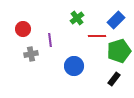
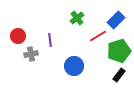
red circle: moved 5 px left, 7 px down
red line: moved 1 px right; rotated 30 degrees counterclockwise
black rectangle: moved 5 px right, 4 px up
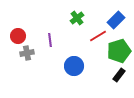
gray cross: moved 4 px left, 1 px up
